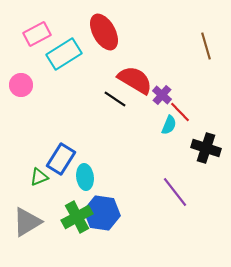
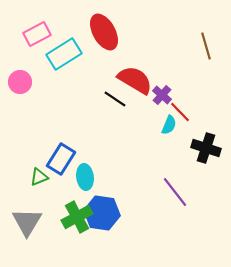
pink circle: moved 1 px left, 3 px up
gray triangle: rotated 28 degrees counterclockwise
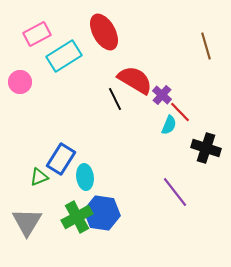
cyan rectangle: moved 2 px down
black line: rotated 30 degrees clockwise
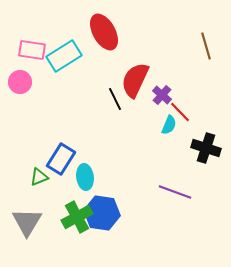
pink rectangle: moved 5 px left, 16 px down; rotated 36 degrees clockwise
red semicircle: rotated 96 degrees counterclockwise
purple line: rotated 32 degrees counterclockwise
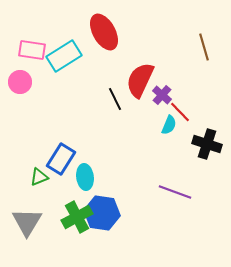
brown line: moved 2 px left, 1 px down
red semicircle: moved 5 px right
black cross: moved 1 px right, 4 px up
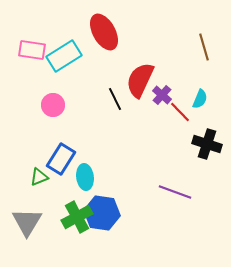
pink circle: moved 33 px right, 23 px down
cyan semicircle: moved 31 px right, 26 px up
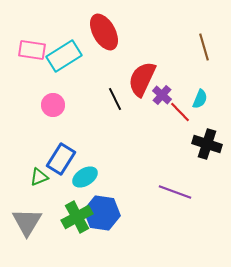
red semicircle: moved 2 px right, 1 px up
cyan ellipse: rotated 65 degrees clockwise
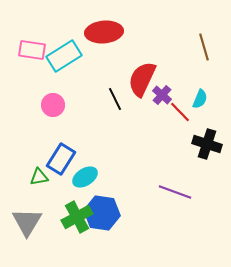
red ellipse: rotated 66 degrees counterclockwise
green triangle: rotated 12 degrees clockwise
